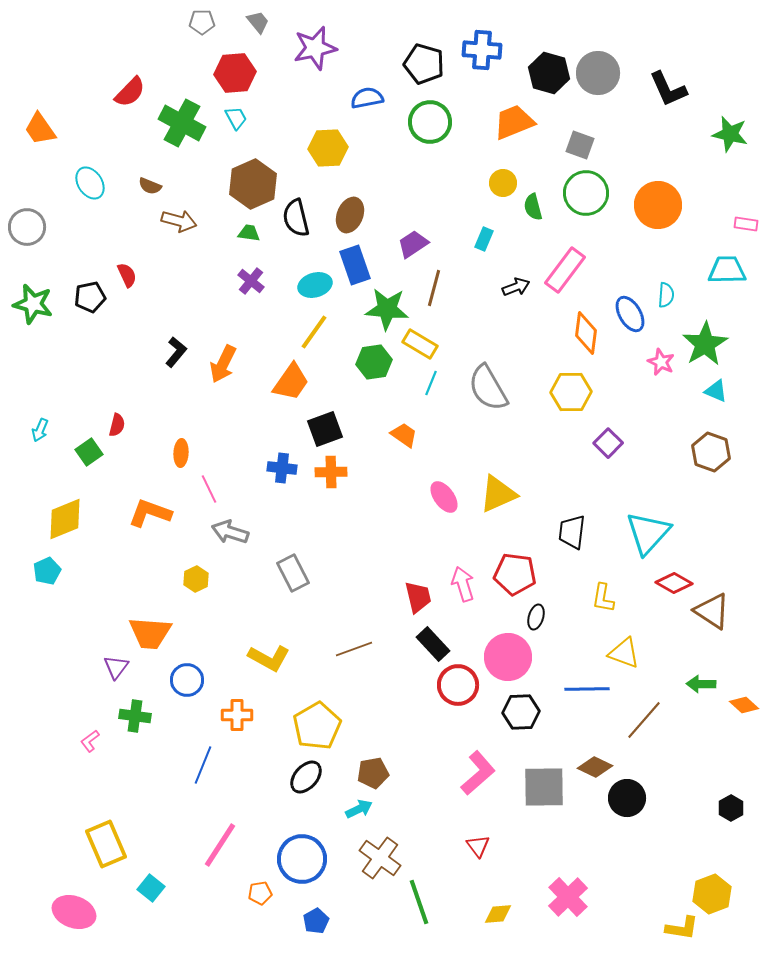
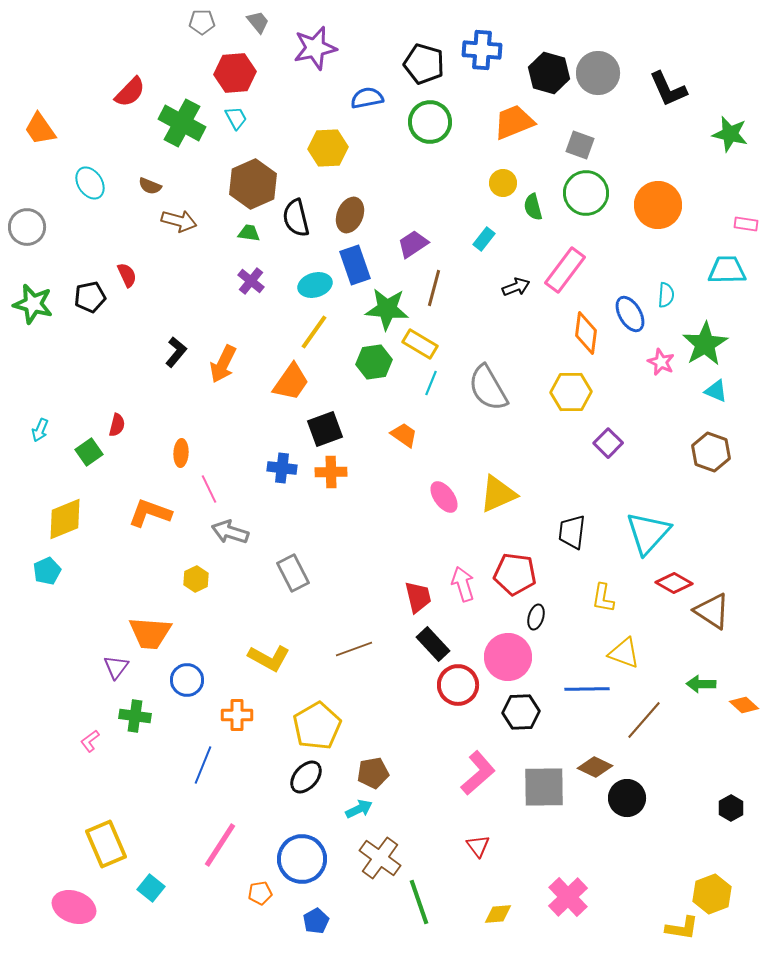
cyan rectangle at (484, 239): rotated 15 degrees clockwise
pink ellipse at (74, 912): moved 5 px up
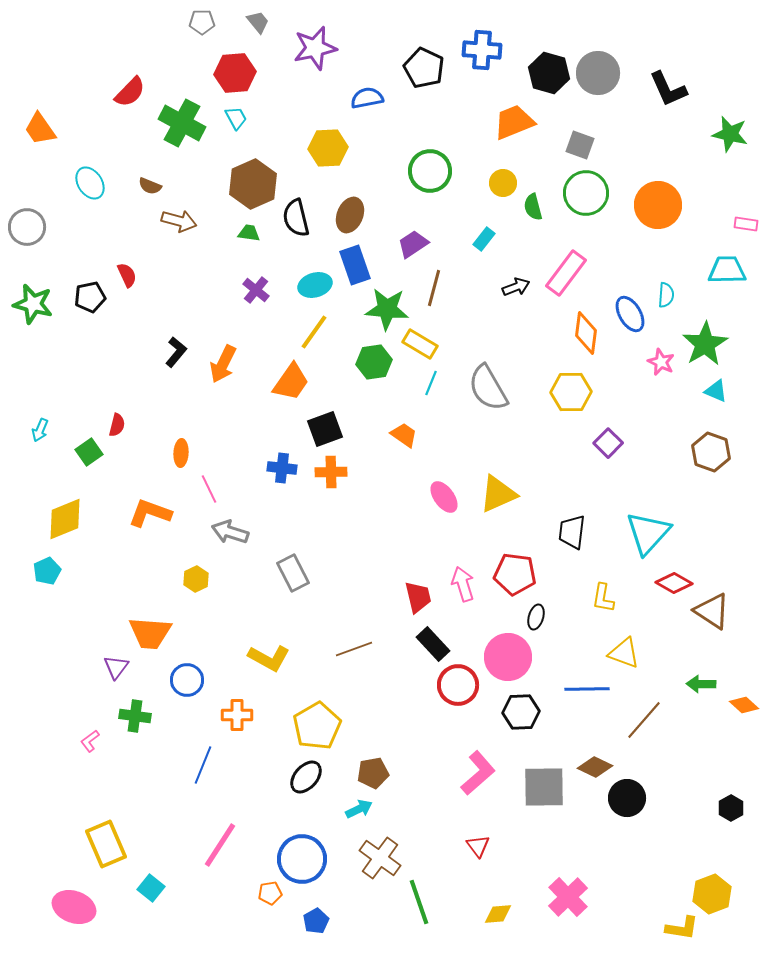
black pentagon at (424, 64): moved 4 px down; rotated 9 degrees clockwise
green circle at (430, 122): moved 49 px down
pink rectangle at (565, 270): moved 1 px right, 3 px down
purple cross at (251, 281): moved 5 px right, 9 px down
orange pentagon at (260, 893): moved 10 px right
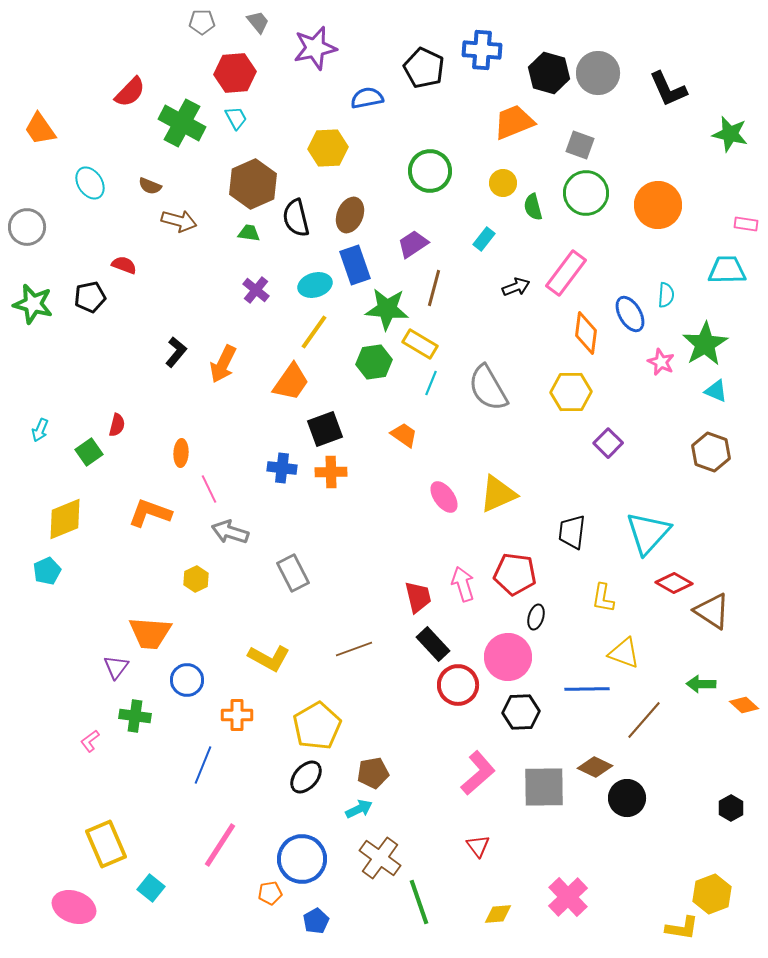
red semicircle at (127, 275): moved 3 px left, 10 px up; rotated 45 degrees counterclockwise
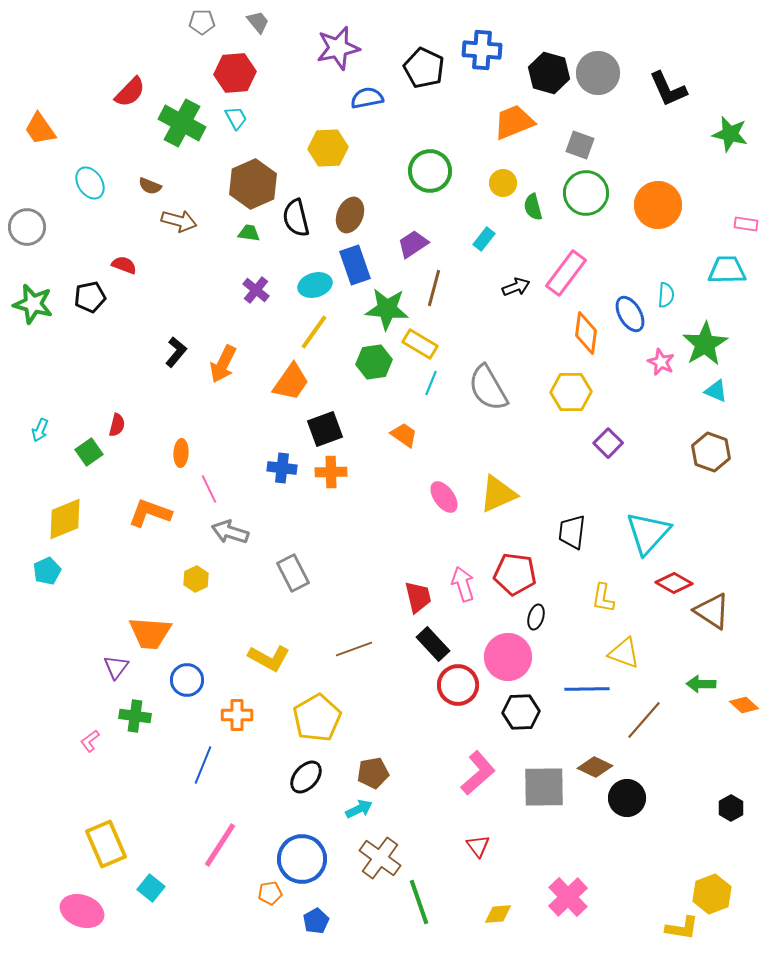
purple star at (315, 48): moved 23 px right
yellow pentagon at (317, 726): moved 8 px up
pink ellipse at (74, 907): moved 8 px right, 4 px down
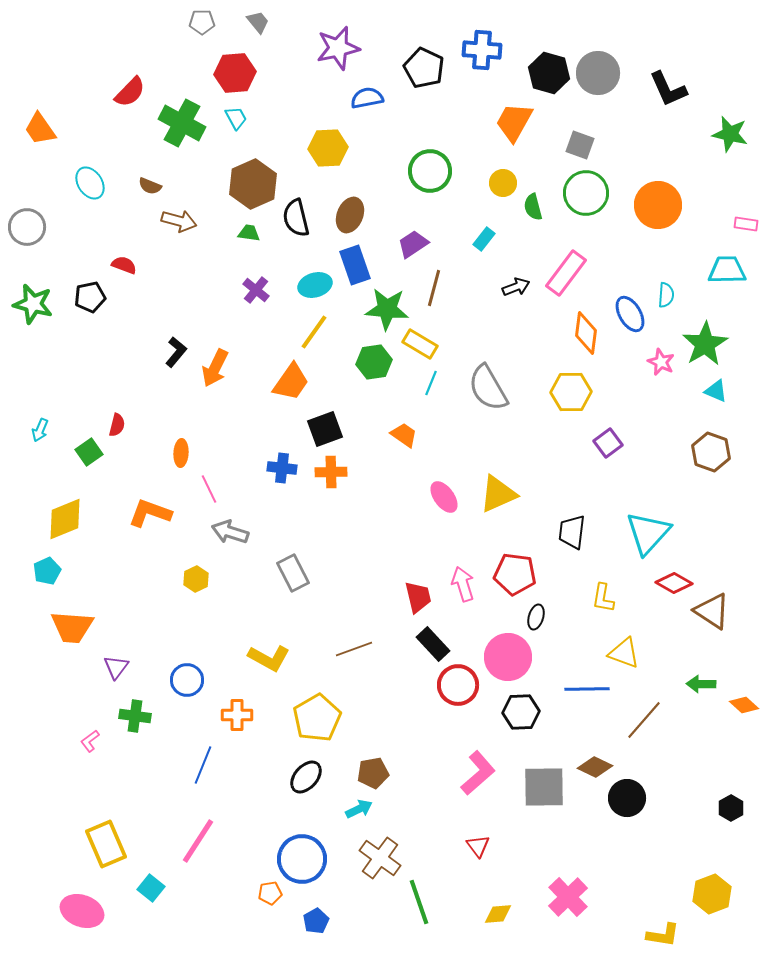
orange trapezoid at (514, 122): rotated 39 degrees counterclockwise
orange arrow at (223, 364): moved 8 px left, 4 px down
purple square at (608, 443): rotated 8 degrees clockwise
orange trapezoid at (150, 633): moved 78 px left, 6 px up
pink line at (220, 845): moved 22 px left, 4 px up
yellow L-shape at (682, 928): moved 19 px left, 7 px down
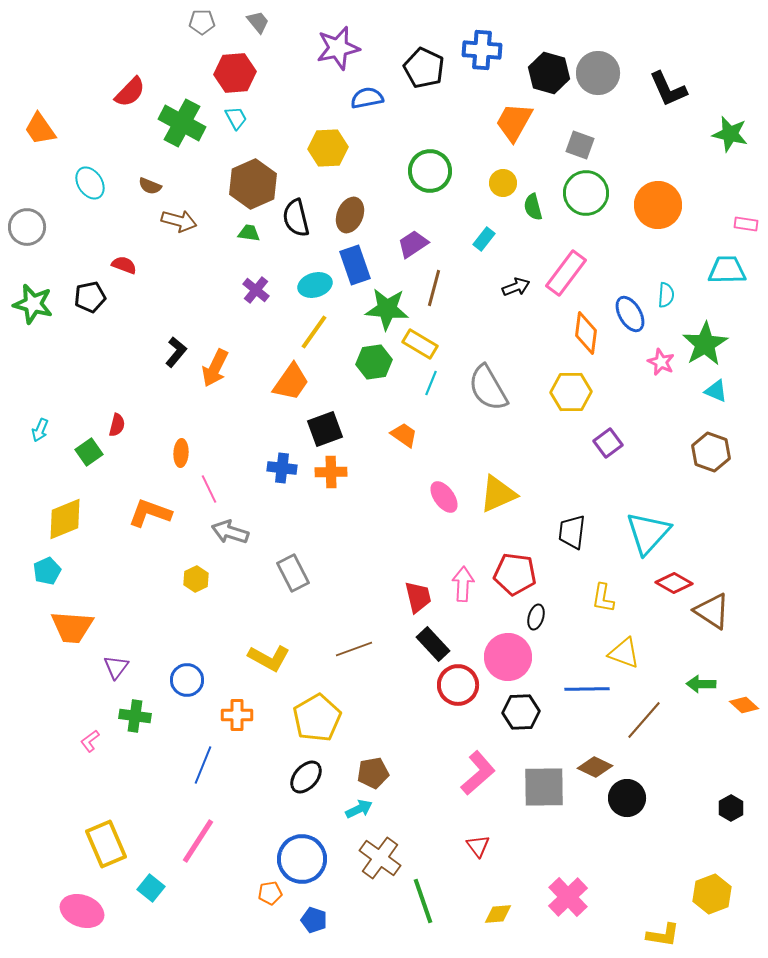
pink arrow at (463, 584): rotated 20 degrees clockwise
green line at (419, 902): moved 4 px right, 1 px up
blue pentagon at (316, 921): moved 2 px left, 1 px up; rotated 25 degrees counterclockwise
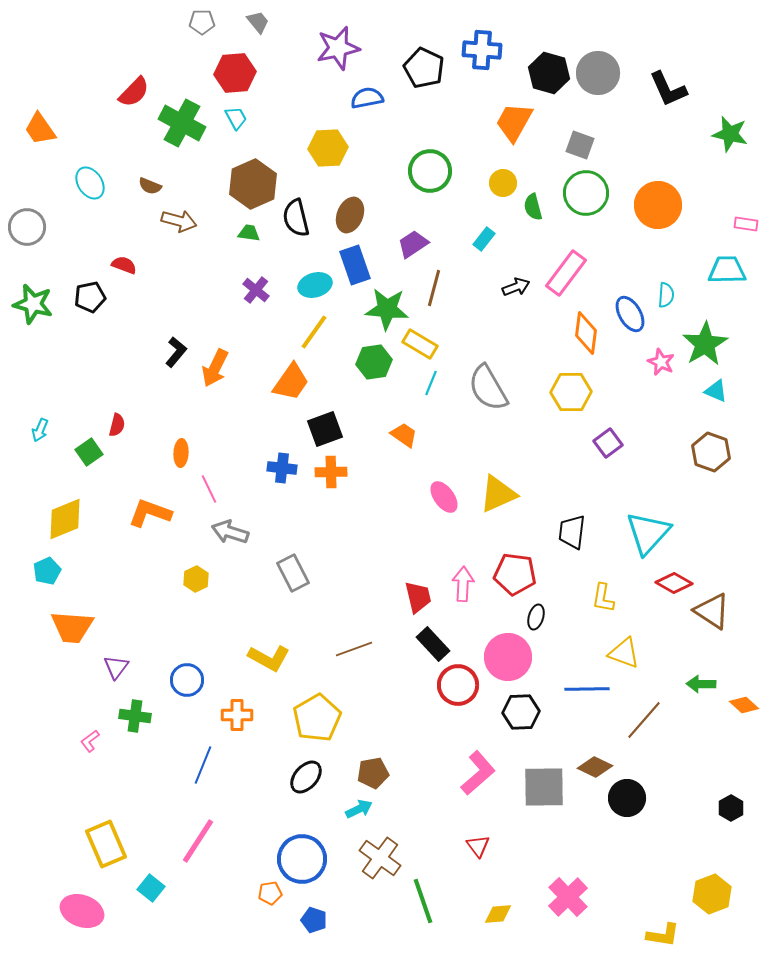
red semicircle at (130, 92): moved 4 px right
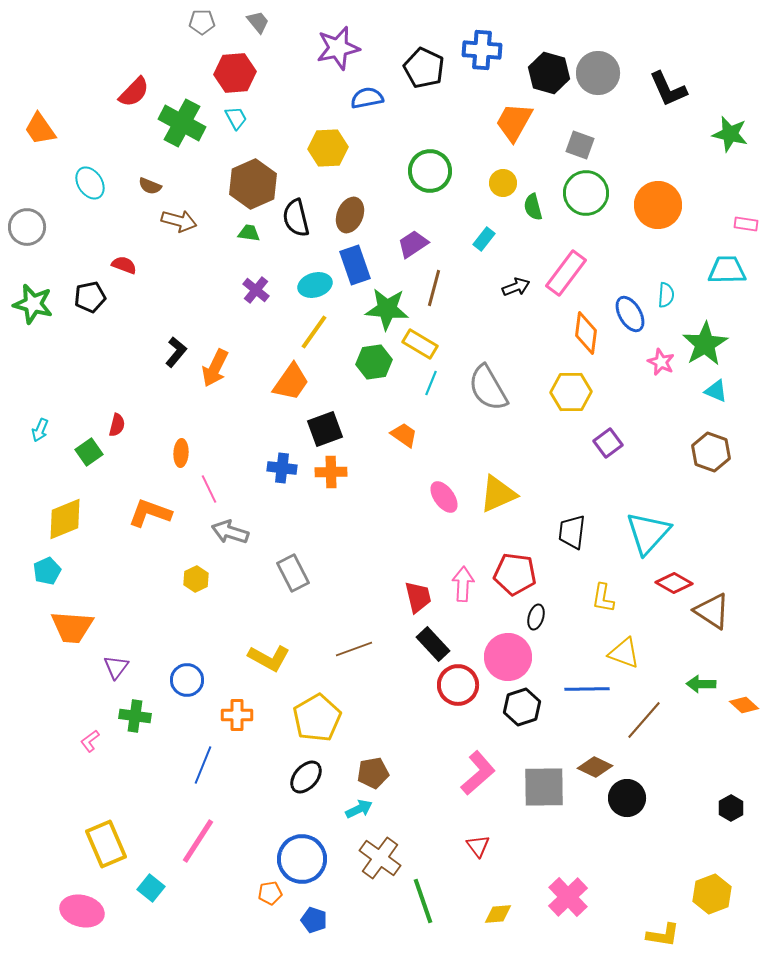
black hexagon at (521, 712): moved 1 px right, 5 px up; rotated 15 degrees counterclockwise
pink ellipse at (82, 911): rotated 6 degrees counterclockwise
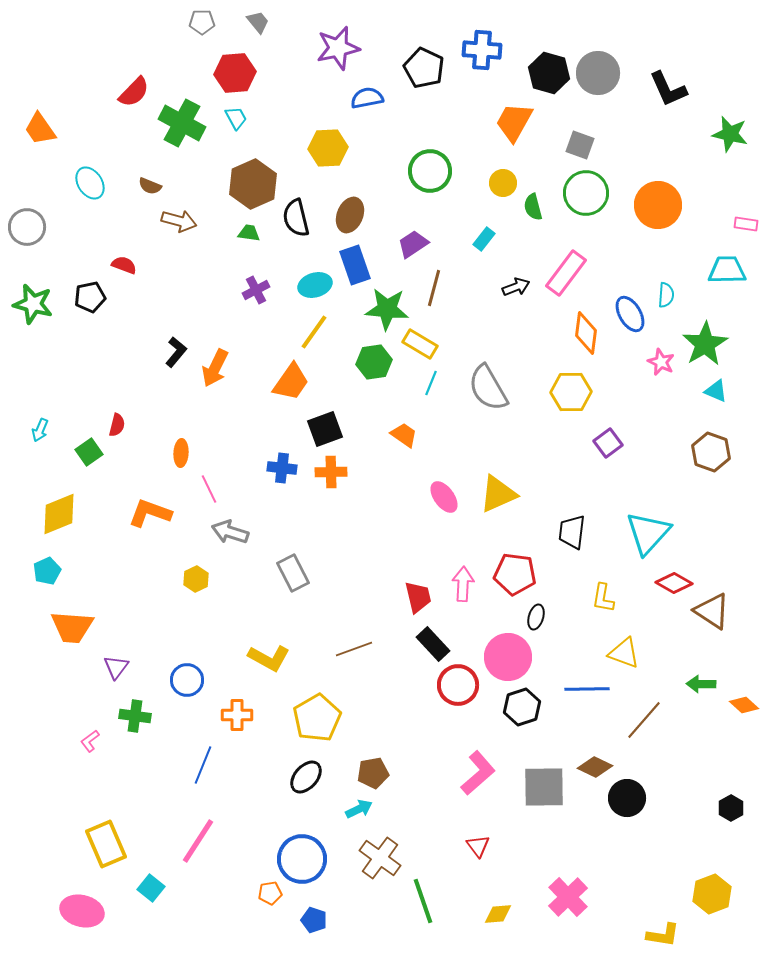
purple cross at (256, 290): rotated 24 degrees clockwise
yellow diamond at (65, 519): moved 6 px left, 5 px up
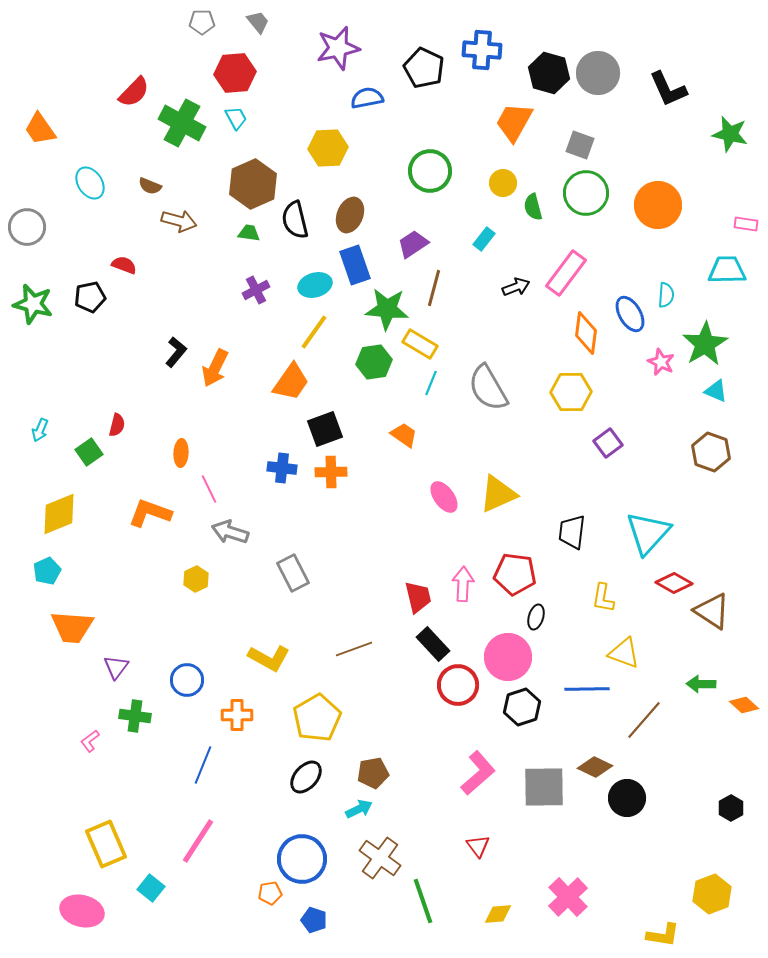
black semicircle at (296, 218): moved 1 px left, 2 px down
